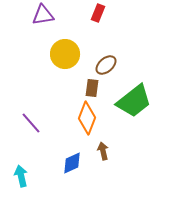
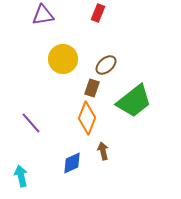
yellow circle: moved 2 px left, 5 px down
brown rectangle: rotated 12 degrees clockwise
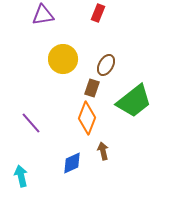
brown ellipse: rotated 20 degrees counterclockwise
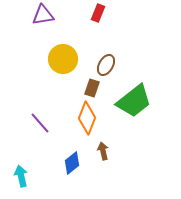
purple line: moved 9 px right
blue diamond: rotated 15 degrees counterclockwise
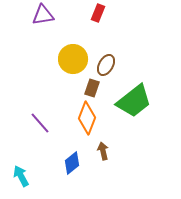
yellow circle: moved 10 px right
cyan arrow: rotated 15 degrees counterclockwise
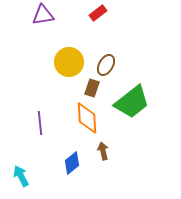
red rectangle: rotated 30 degrees clockwise
yellow circle: moved 4 px left, 3 px down
green trapezoid: moved 2 px left, 1 px down
orange diamond: rotated 24 degrees counterclockwise
purple line: rotated 35 degrees clockwise
